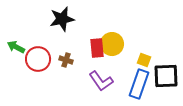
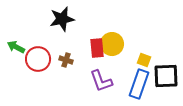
purple L-shape: rotated 15 degrees clockwise
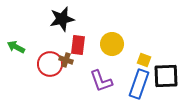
red rectangle: moved 19 px left, 3 px up; rotated 12 degrees clockwise
red circle: moved 12 px right, 5 px down
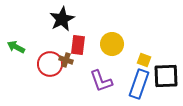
black star: rotated 15 degrees counterclockwise
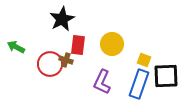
purple L-shape: moved 1 px right, 1 px down; rotated 45 degrees clockwise
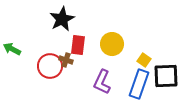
green arrow: moved 4 px left, 2 px down
yellow square: rotated 16 degrees clockwise
red circle: moved 2 px down
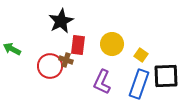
black star: moved 1 px left, 2 px down
yellow square: moved 3 px left, 5 px up
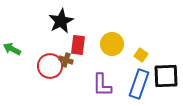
purple L-shape: moved 3 px down; rotated 25 degrees counterclockwise
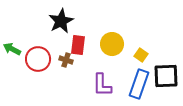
red circle: moved 12 px left, 7 px up
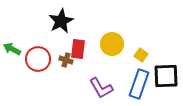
red rectangle: moved 4 px down
purple L-shape: moved 1 px left, 3 px down; rotated 30 degrees counterclockwise
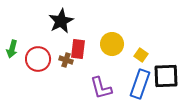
green arrow: rotated 102 degrees counterclockwise
blue rectangle: moved 1 px right
purple L-shape: rotated 15 degrees clockwise
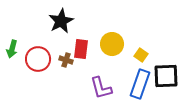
red rectangle: moved 3 px right
